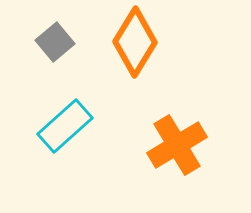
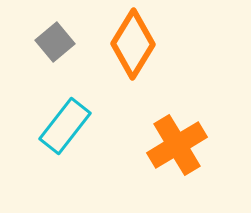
orange diamond: moved 2 px left, 2 px down
cyan rectangle: rotated 10 degrees counterclockwise
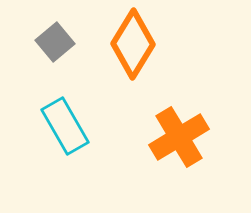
cyan rectangle: rotated 68 degrees counterclockwise
orange cross: moved 2 px right, 8 px up
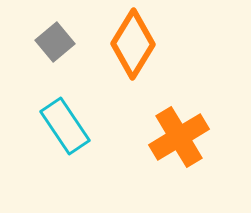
cyan rectangle: rotated 4 degrees counterclockwise
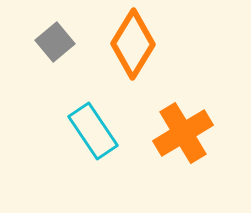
cyan rectangle: moved 28 px right, 5 px down
orange cross: moved 4 px right, 4 px up
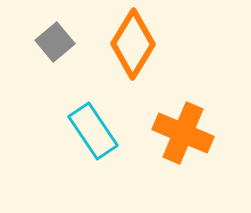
orange cross: rotated 36 degrees counterclockwise
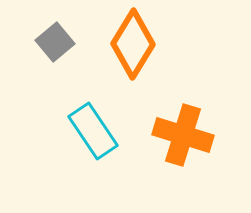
orange cross: moved 2 px down; rotated 6 degrees counterclockwise
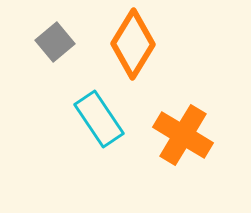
cyan rectangle: moved 6 px right, 12 px up
orange cross: rotated 14 degrees clockwise
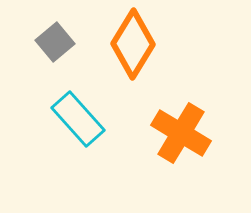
cyan rectangle: moved 21 px left; rotated 8 degrees counterclockwise
orange cross: moved 2 px left, 2 px up
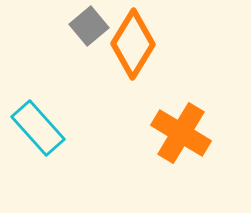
gray square: moved 34 px right, 16 px up
cyan rectangle: moved 40 px left, 9 px down
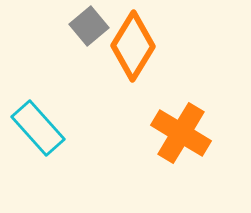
orange diamond: moved 2 px down
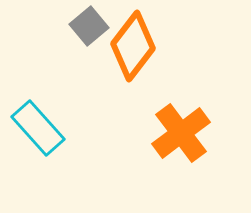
orange diamond: rotated 6 degrees clockwise
orange cross: rotated 22 degrees clockwise
